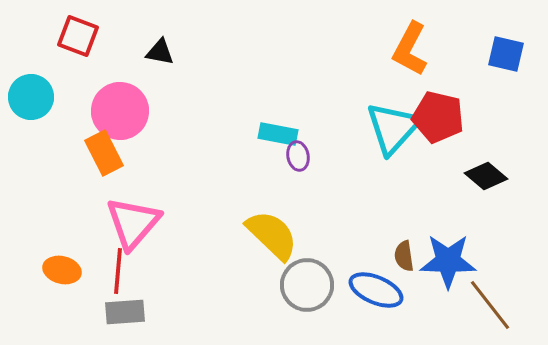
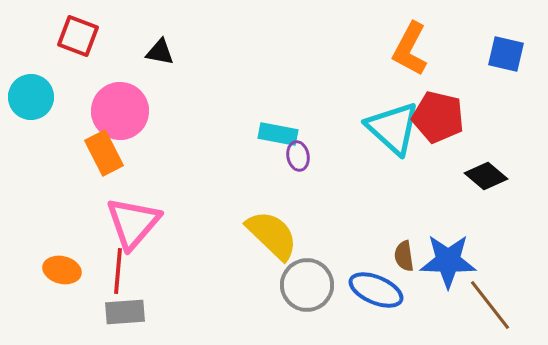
cyan triangle: rotated 30 degrees counterclockwise
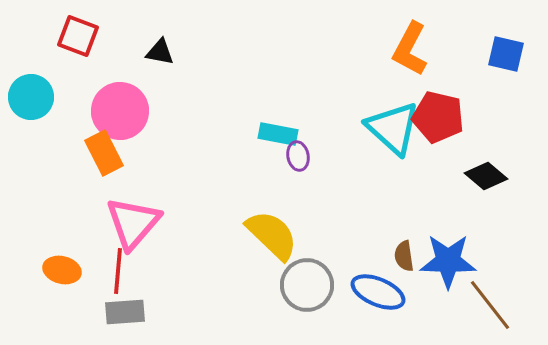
blue ellipse: moved 2 px right, 2 px down
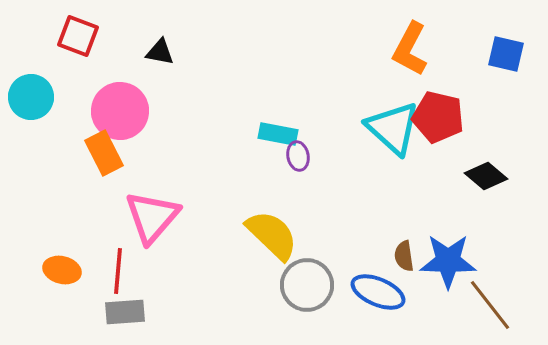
pink triangle: moved 19 px right, 6 px up
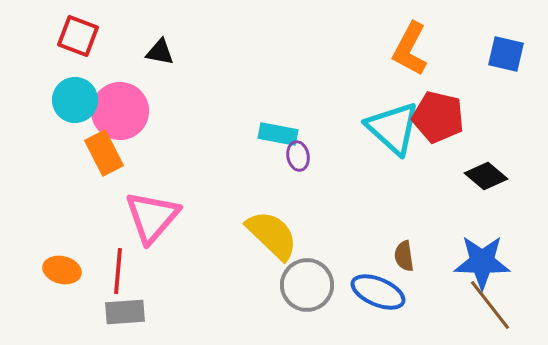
cyan circle: moved 44 px right, 3 px down
blue star: moved 34 px right, 1 px down
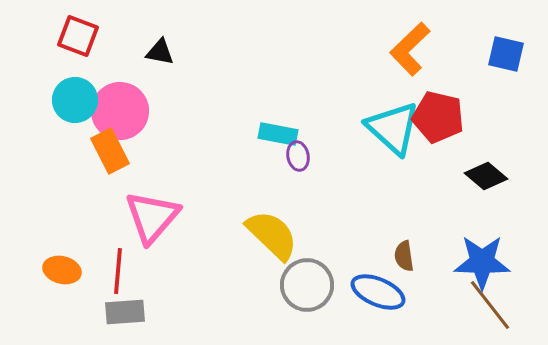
orange L-shape: rotated 18 degrees clockwise
orange rectangle: moved 6 px right, 2 px up
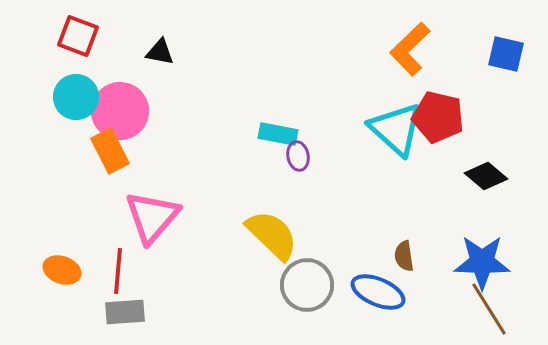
cyan circle: moved 1 px right, 3 px up
cyan triangle: moved 3 px right, 1 px down
orange ellipse: rotated 6 degrees clockwise
brown line: moved 1 px left, 4 px down; rotated 6 degrees clockwise
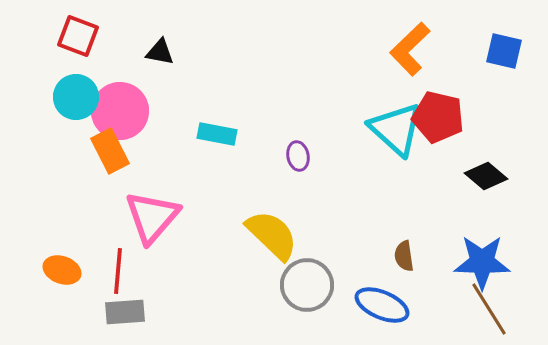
blue square: moved 2 px left, 3 px up
cyan rectangle: moved 61 px left
blue ellipse: moved 4 px right, 13 px down
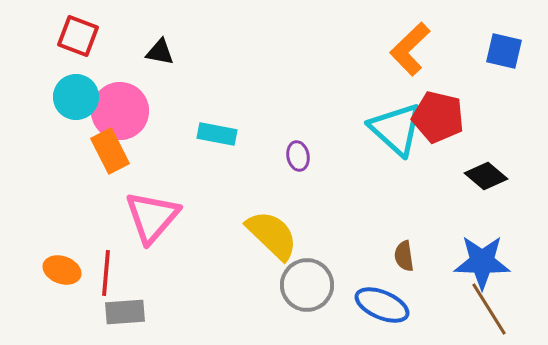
red line: moved 12 px left, 2 px down
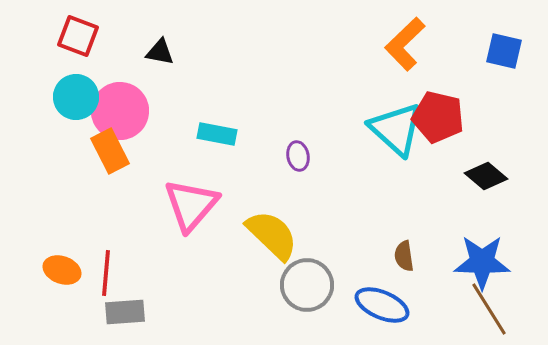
orange L-shape: moved 5 px left, 5 px up
pink triangle: moved 39 px right, 12 px up
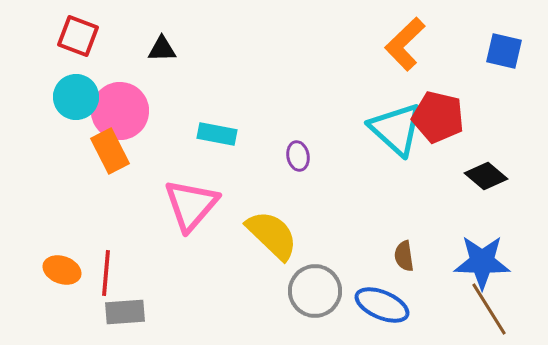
black triangle: moved 2 px right, 3 px up; rotated 12 degrees counterclockwise
gray circle: moved 8 px right, 6 px down
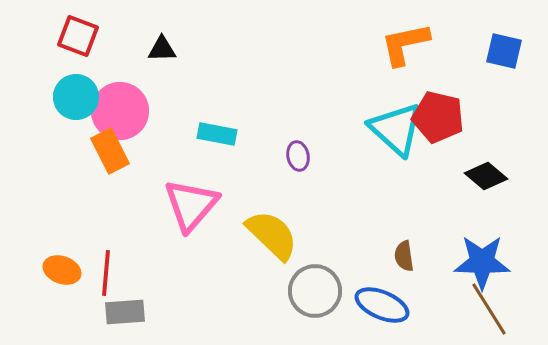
orange L-shape: rotated 32 degrees clockwise
